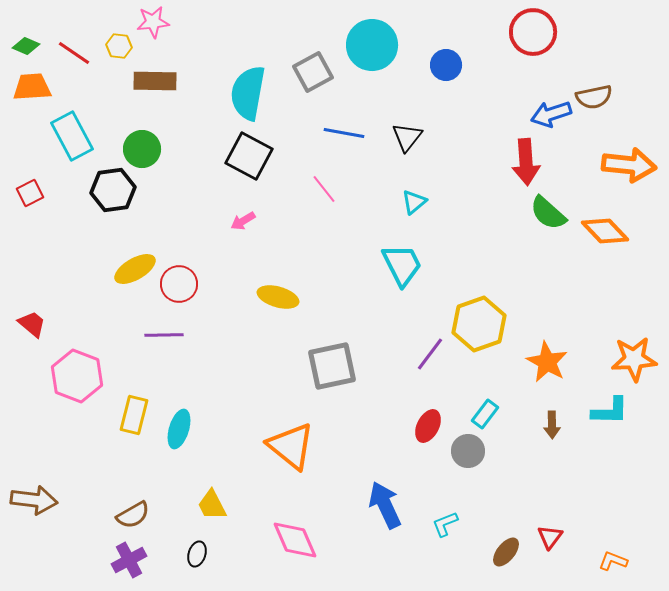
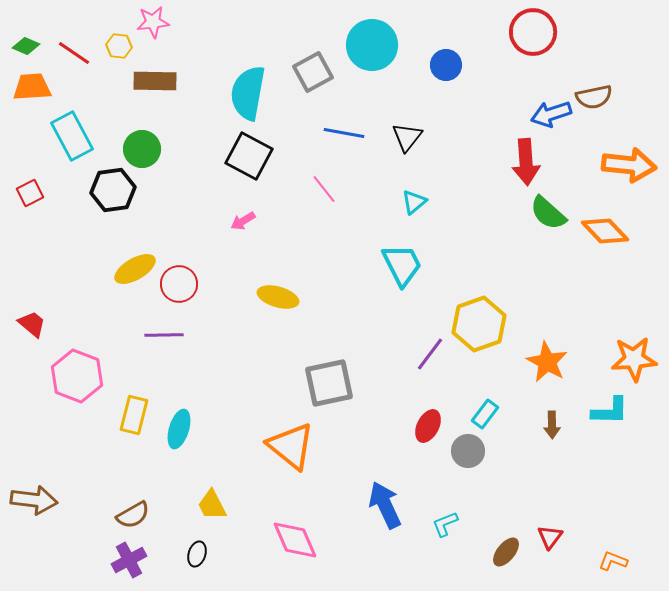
gray square at (332, 366): moved 3 px left, 17 px down
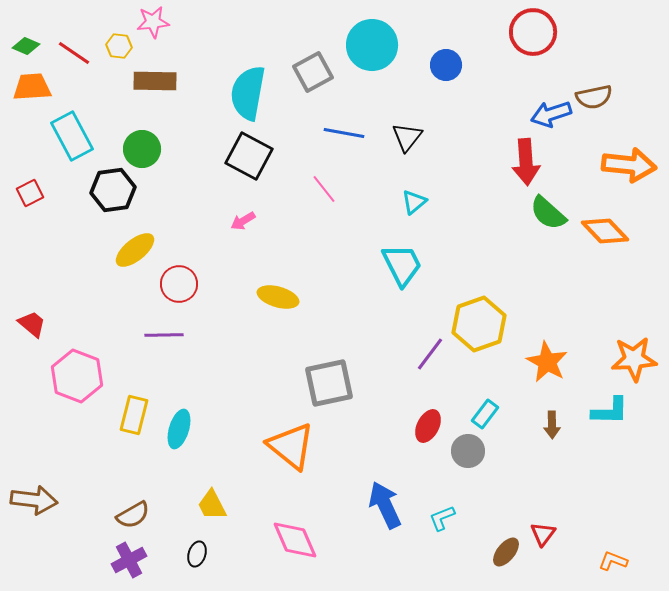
yellow ellipse at (135, 269): moved 19 px up; rotated 9 degrees counterclockwise
cyan L-shape at (445, 524): moved 3 px left, 6 px up
red triangle at (550, 537): moved 7 px left, 3 px up
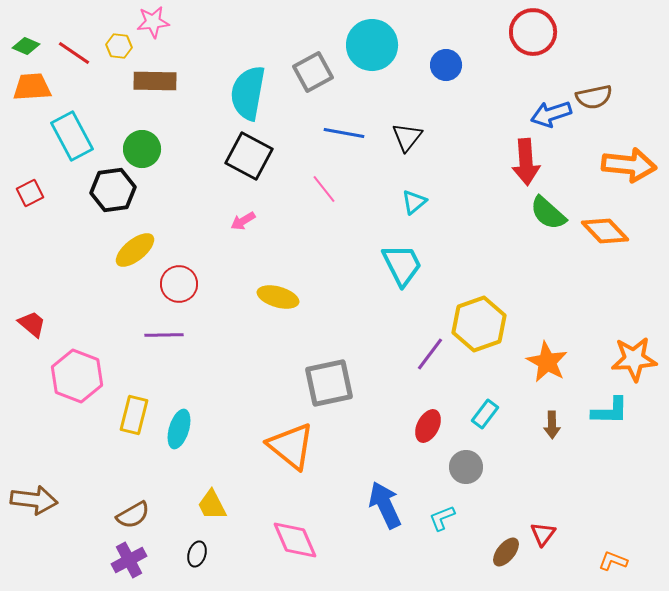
gray circle at (468, 451): moved 2 px left, 16 px down
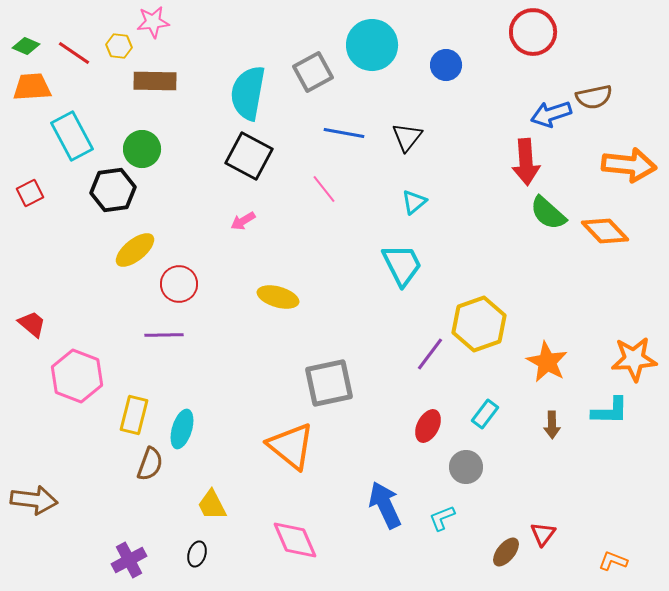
cyan ellipse at (179, 429): moved 3 px right
brown semicircle at (133, 515): moved 17 px right, 51 px up; rotated 40 degrees counterclockwise
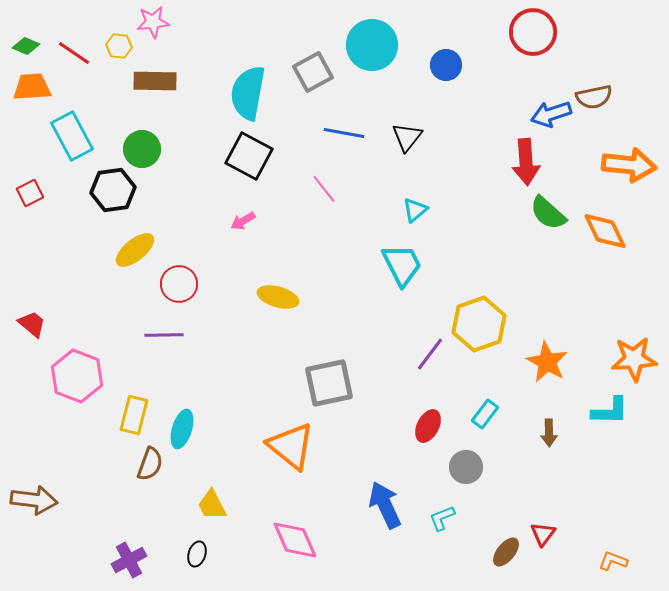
cyan triangle at (414, 202): moved 1 px right, 8 px down
orange diamond at (605, 231): rotated 18 degrees clockwise
brown arrow at (552, 425): moved 3 px left, 8 px down
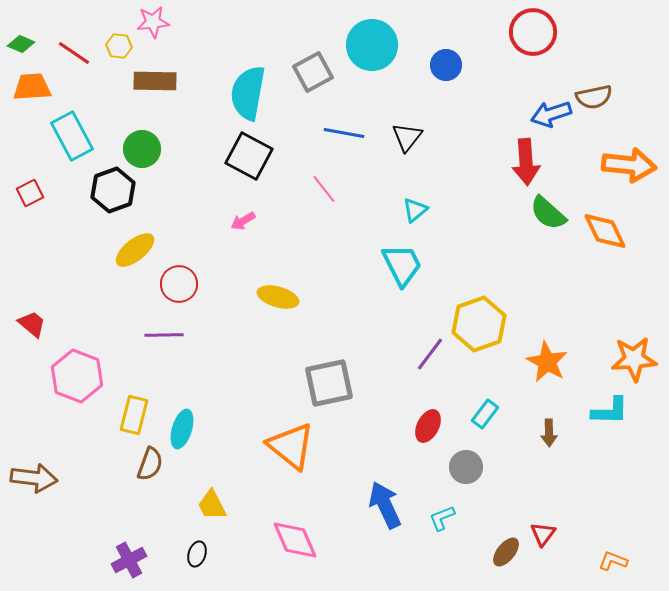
green diamond at (26, 46): moved 5 px left, 2 px up
black hexagon at (113, 190): rotated 12 degrees counterclockwise
brown arrow at (34, 500): moved 22 px up
